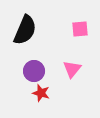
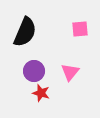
black semicircle: moved 2 px down
pink triangle: moved 2 px left, 3 px down
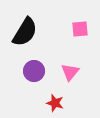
black semicircle: rotated 8 degrees clockwise
red star: moved 14 px right, 10 px down
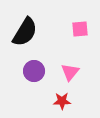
red star: moved 7 px right, 2 px up; rotated 18 degrees counterclockwise
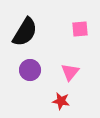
purple circle: moved 4 px left, 1 px up
red star: moved 1 px left; rotated 12 degrees clockwise
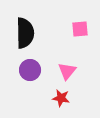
black semicircle: moved 1 px down; rotated 32 degrees counterclockwise
pink triangle: moved 3 px left, 1 px up
red star: moved 3 px up
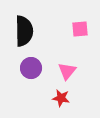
black semicircle: moved 1 px left, 2 px up
purple circle: moved 1 px right, 2 px up
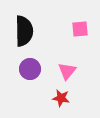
purple circle: moved 1 px left, 1 px down
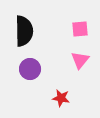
pink triangle: moved 13 px right, 11 px up
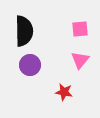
purple circle: moved 4 px up
red star: moved 3 px right, 6 px up
